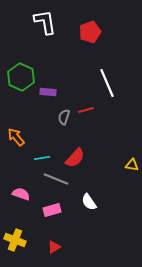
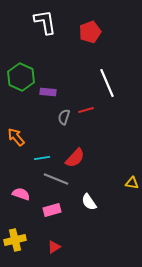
yellow triangle: moved 18 px down
yellow cross: rotated 35 degrees counterclockwise
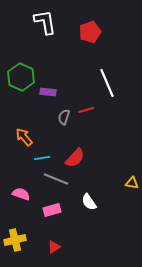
orange arrow: moved 8 px right
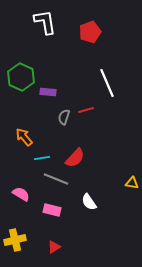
pink semicircle: rotated 12 degrees clockwise
pink rectangle: rotated 30 degrees clockwise
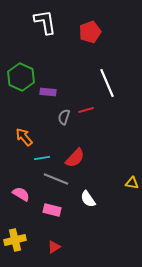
white semicircle: moved 1 px left, 3 px up
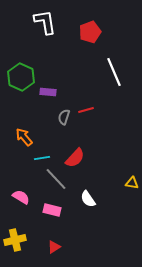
white line: moved 7 px right, 11 px up
gray line: rotated 25 degrees clockwise
pink semicircle: moved 3 px down
